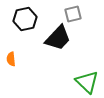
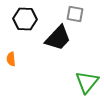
gray square: moved 2 px right; rotated 24 degrees clockwise
black hexagon: rotated 15 degrees clockwise
green triangle: rotated 25 degrees clockwise
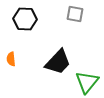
black trapezoid: moved 24 px down
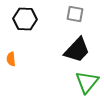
black trapezoid: moved 19 px right, 12 px up
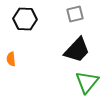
gray square: rotated 24 degrees counterclockwise
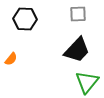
gray square: moved 3 px right; rotated 12 degrees clockwise
orange semicircle: rotated 136 degrees counterclockwise
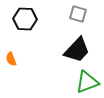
gray square: rotated 18 degrees clockwise
orange semicircle: rotated 120 degrees clockwise
green triangle: rotated 30 degrees clockwise
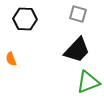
green triangle: moved 1 px right
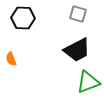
black hexagon: moved 2 px left, 1 px up
black trapezoid: rotated 20 degrees clockwise
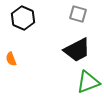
black hexagon: rotated 20 degrees clockwise
